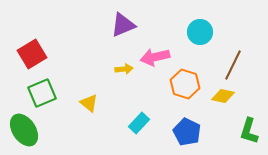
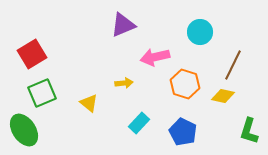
yellow arrow: moved 14 px down
blue pentagon: moved 4 px left
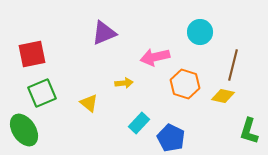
purple triangle: moved 19 px left, 8 px down
red square: rotated 20 degrees clockwise
brown line: rotated 12 degrees counterclockwise
blue pentagon: moved 12 px left, 6 px down
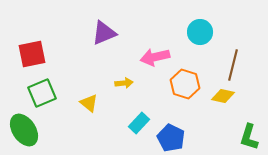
green L-shape: moved 6 px down
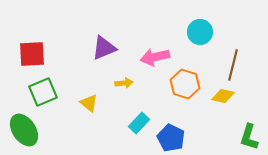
purple triangle: moved 15 px down
red square: rotated 8 degrees clockwise
green square: moved 1 px right, 1 px up
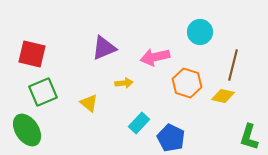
red square: rotated 16 degrees clockwise
orange hexagon: moved 2 px right, 1 px up
green ellipse: moved 3 px right
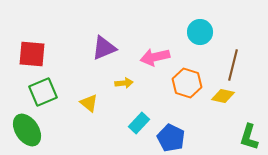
red square: rotated 8 degrees counterclockwise
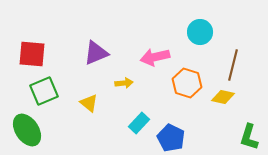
purple triangle: moved 8 px left, 5 px down
green square: moved 1 px right, 1 px up
yellow diamond: moved 1 px down
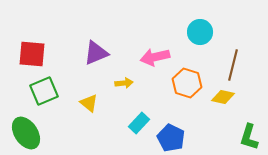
green ellipse: moved 1 px left, 3 px down
